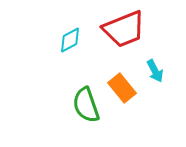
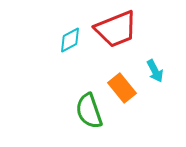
red trapezoid: moved 8 px left
green semicircle: moved 3 px right, 6 px down
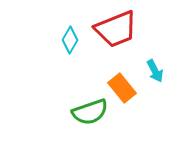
cyan diamond: rotated 32 degrees counterclockwise
green semicircle: moved 1 px right, 1 px down; rotated 90 degrees counterclockwise
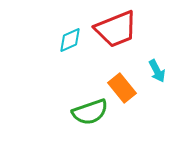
cyan diamond: rotated 36 degrees clockwise
cyan arrow: moved 2 px right
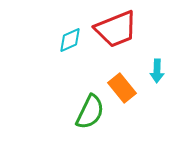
cyan arrow: rotated 30 degrees clockwise
green semicircle: rotated 45 degrees counterclockwise
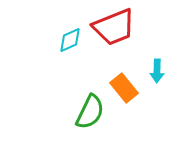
red trapezoid: moved 2 px left, 2 px up
orange rectangle: moved 2 px right
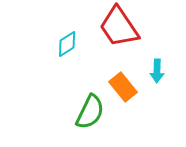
red trapezoid: moved 5 px right; rotated 78 degrees clockwise
cyan diamond: moved 3 px left, 4 px down; rotated 8 degrees counterclockwise
orange rectangle: moved 1 px left, 1 px up
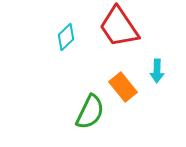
cyan diamond: moved 1 px left, 7 px up; rotated 12 degrees counterclockwise
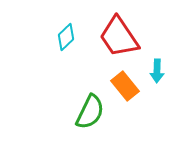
red trapezoid: moved 10 px down
orange rectangle: moved 2 px right, 1 px up
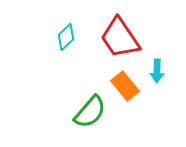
red trapezoid: moved 1 px right, 1 px down
green semicircle: rotated 15 degrees clockwise
